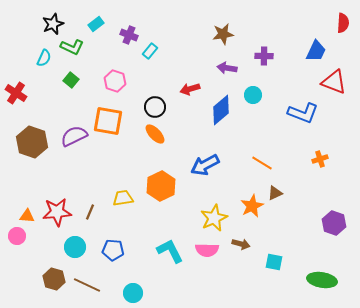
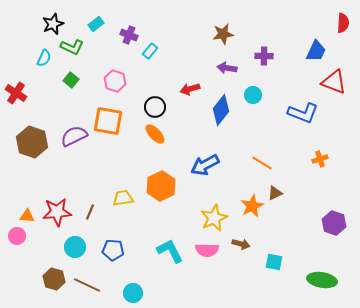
blue diamond at (221, 110): rotated 12 degrees counterclockwise
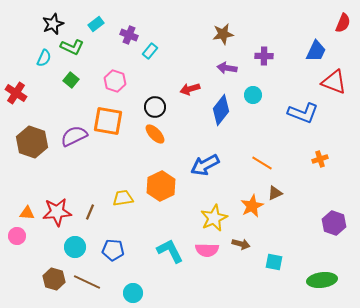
red semicircle at (343, 23): rotated 18 degrees clockwise
orange triangle at (27, 216): moved 3 px up
green ellipse at (322, 280): rotated 16 degrees counterclockwise
brown line at (87, 285): moved 3 px up
